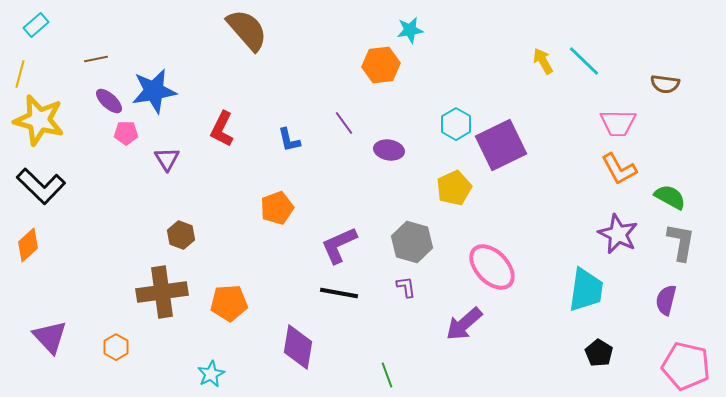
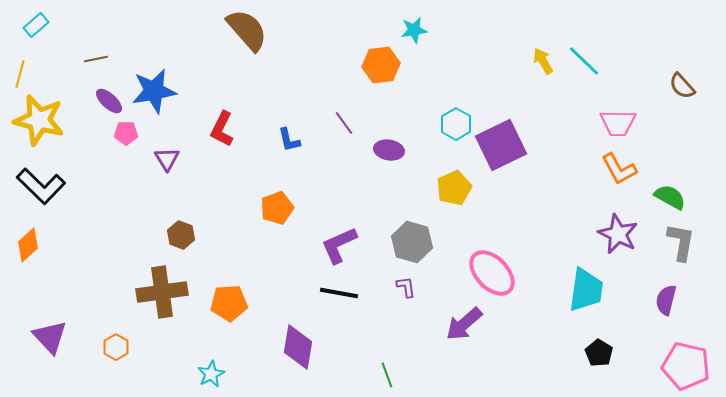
cyan star at (410, 30): moved 4 px right
brown semicircle at (665, 84): moved 17 px right, 2 px down; rotated 40 degrees clockwise
pink ellipse at (492, 267): moved 6 px down
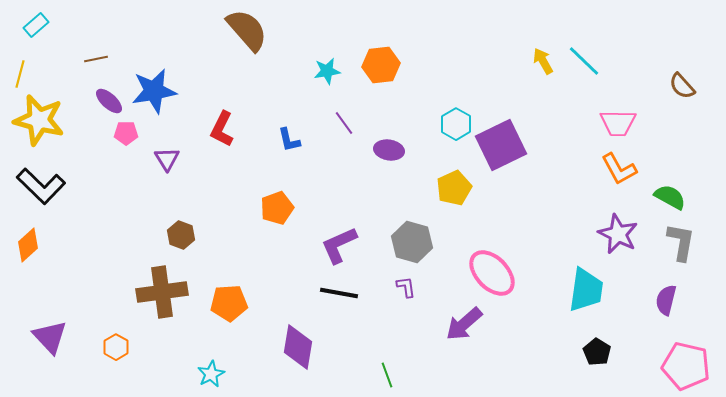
cyan star at (414, 30): moved 87 px left, 41 px down
black pentagon at (599, 353): moved 2 px left, 1 px up
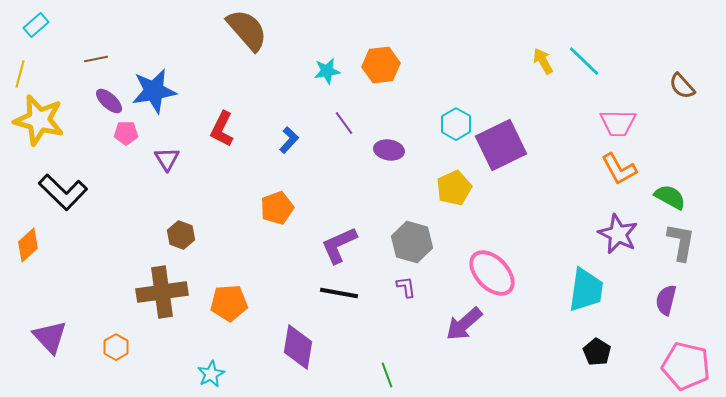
blue L-shape at (289, 140): rotated 124 degrees counterclockwise
black L-shape at (41, 186): moved 22 px right, 6 px down
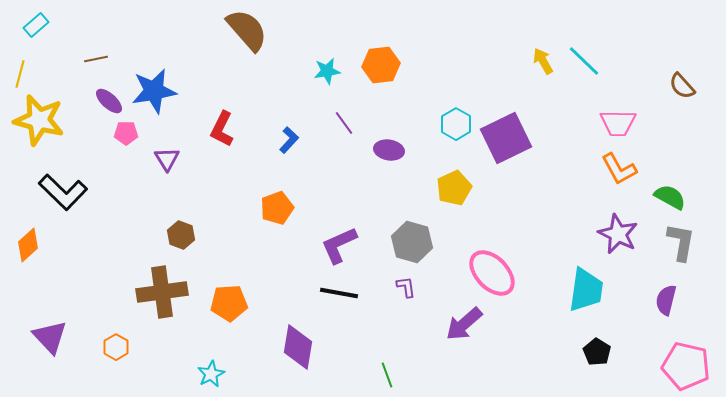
purple square at (501, 145): moved 5 px right, 7 px up
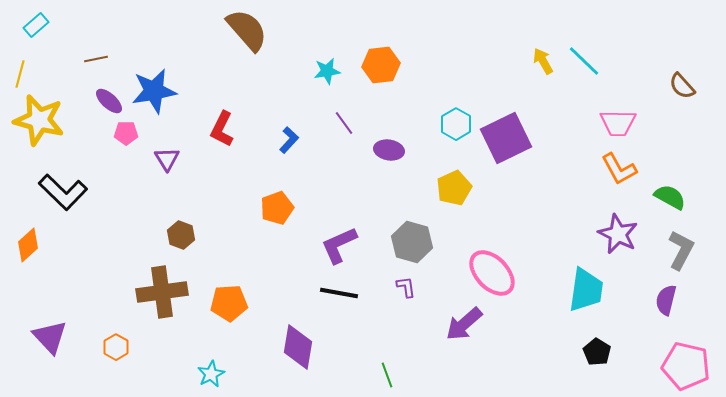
gray L-shape at (681, 242): moved 8 px down; rotated 18 degrees clockwise
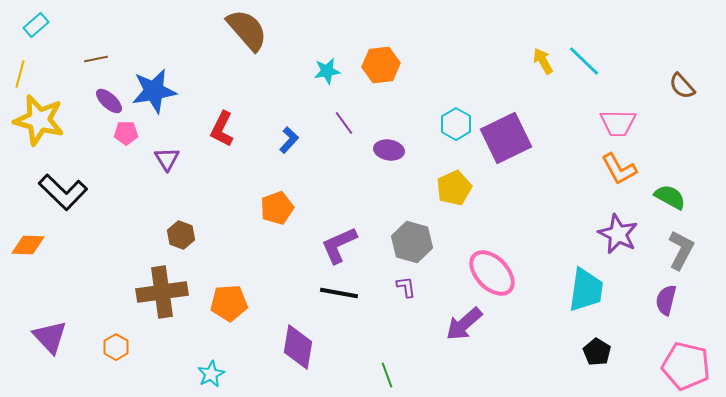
orange diamond at (28, 245): rotated 44 degrees clockwise
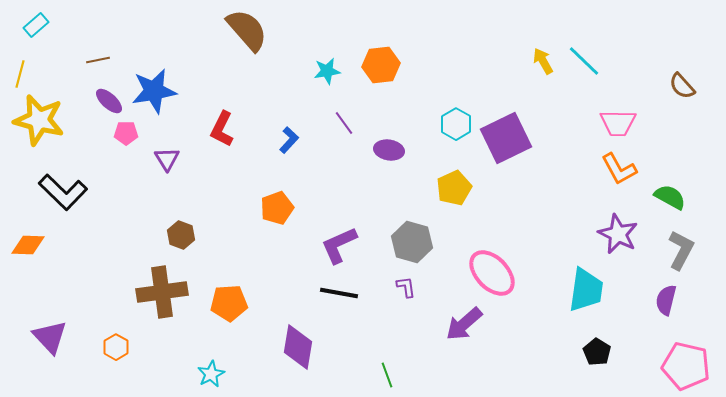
brown line at (96, 59): moved 2 px right, 1 px down
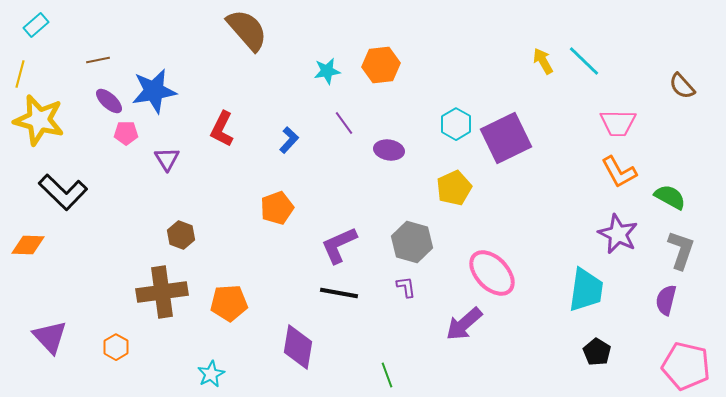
orange L-shape at (619, 169): moved 3 px down
gray L-shape at (681, 250): rotated 9 degrees counterclockwise
